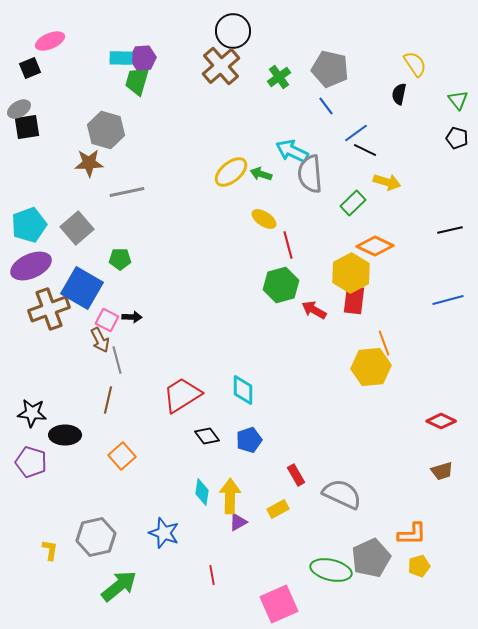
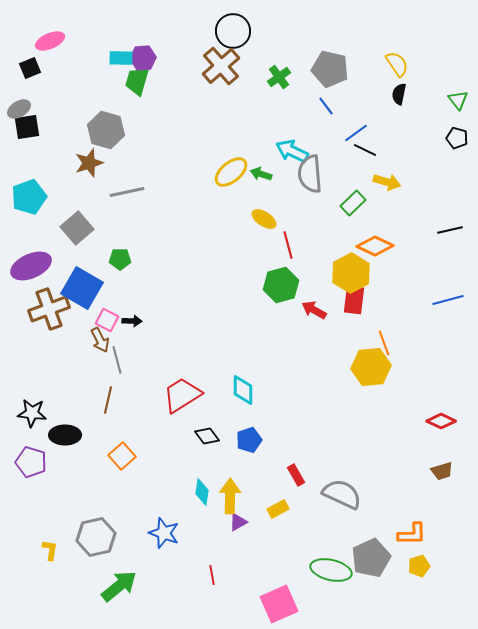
yellow semicircle at (415, 64): moved 18 px left
brown star at (89, 163): rotated 16 degrees counterclockwise
cyan pentagon at (29, 225): moved 28 px up
black arrow at (132, 317): moved 4 px down
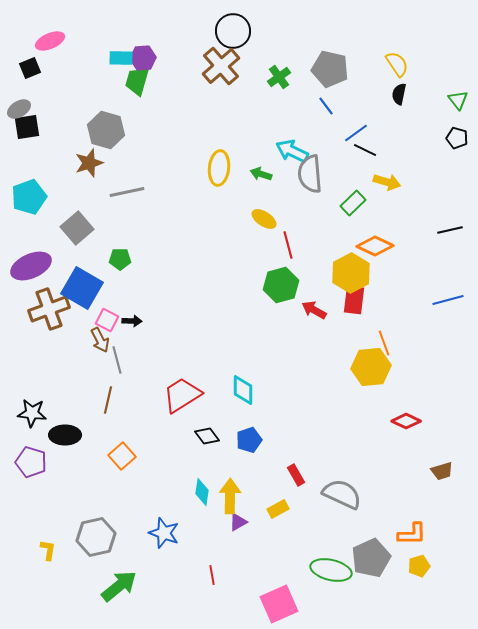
yellow ellipse at (231, 172): moved 12 px left, 4 px up; rotated 44 degrees counterclockwise
red diamond at (441, 421): moved 35 px left
yellow L-shape at (50, 550): moved 2 px left
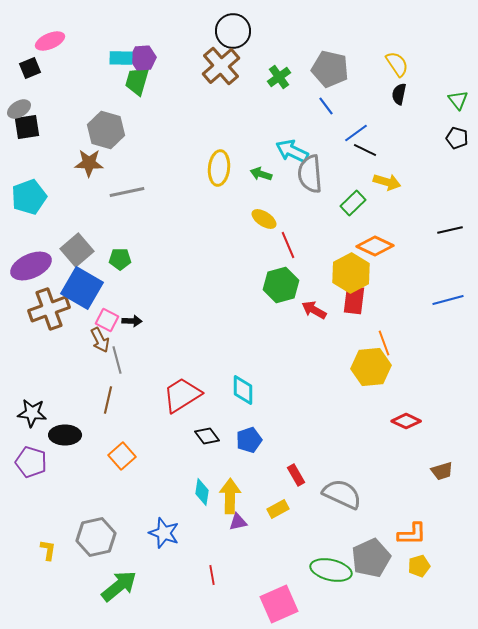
brown star at (89, 163): rotated 20 degrees clockwise
gray square at (77, 228): moved 22 px down
red line at (288, 245): rotated 8 degrees counterclockwise
purple triangle at (238, 522): rotated 18 degrees clockwise
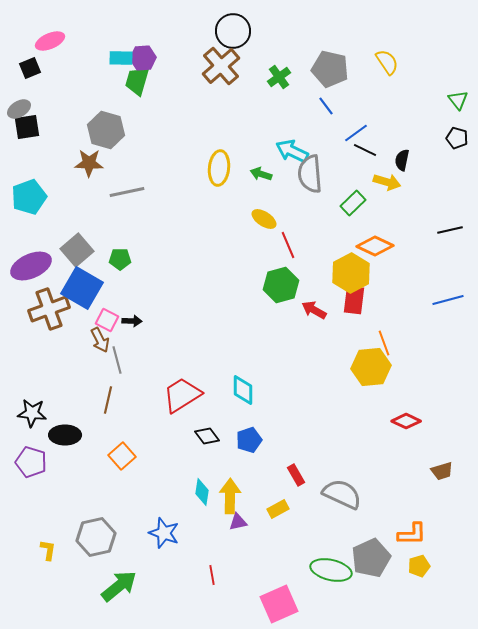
yellow semicircle at (397, 64): moved 10 px left, 2 px up
black semicircle at (399, 94): moved 3 px right, 66 px down
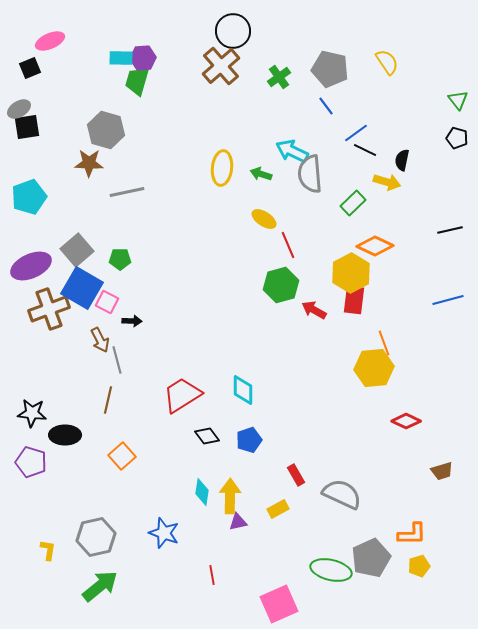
yellow ellipse at (219, 168): moved 3 px right
pink square at (107, 320): moved 18 px up
yellow hexagon at (371, 367): moved 3 px right, 1 px down
green arrow at (119, 586): moved 19 px left
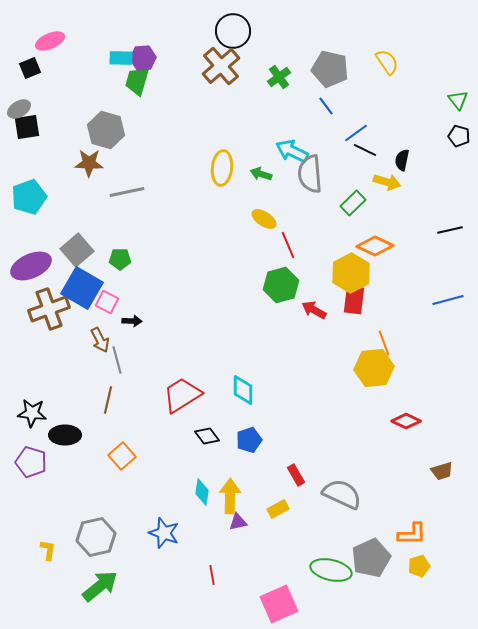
black pentagon at (457, 138): moved 2 px right, 2 px up
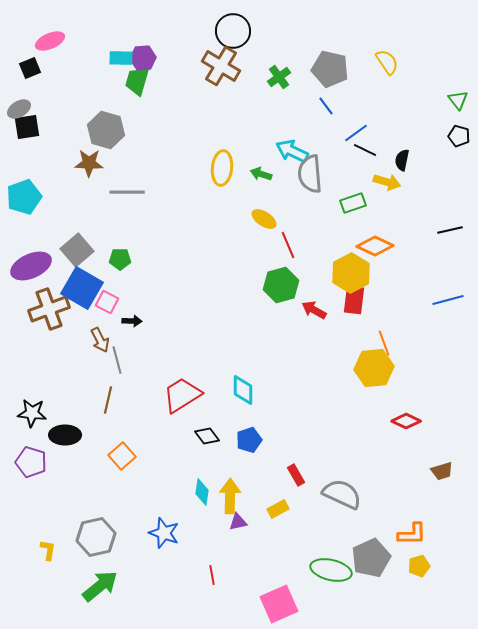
brown cross at (221, 66): rotated 18 degrees counterclockwise
gray line at (127, 192): rotated 12 degrees clockwise
cyan pentagon at (29, 197): moved 5 px left
green rectangle at (353, 203): rotated 25 degrees clockwise
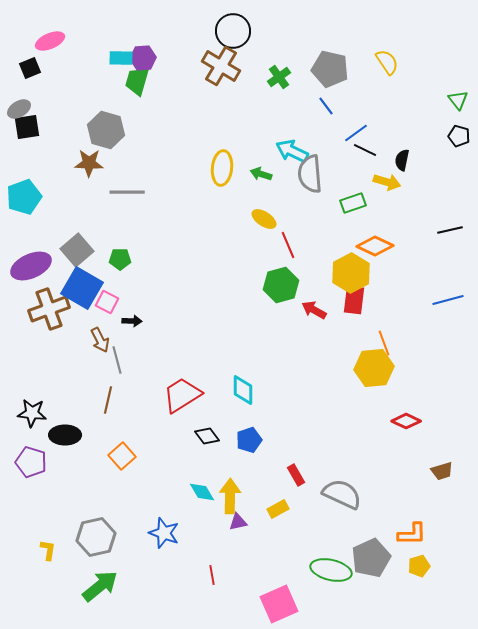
cyan diamond at (202, 492): rotated 40 degrees counterclockwise
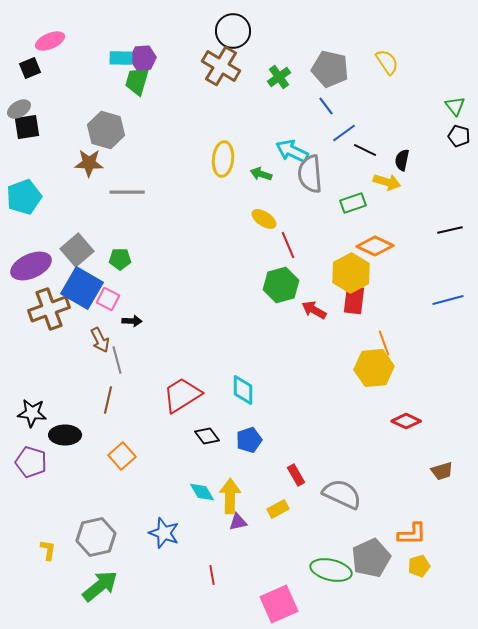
green triangle at (458, 100): moved 3 px left, 6 px down
blue line at (356, 133): moved 12 px left
yellow ellipse at (222, 168): moved 1 px right, 9 px up
pink square at (107, 302): moved 1 px right, 3 px up
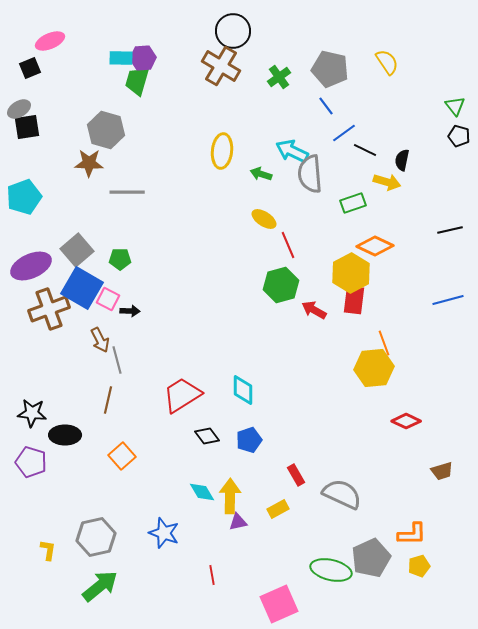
yellow ellipse at (223, 159): moved 1 px left, 8 px up
black arrow at (132, 321): moved 2 px left, 10 px up
